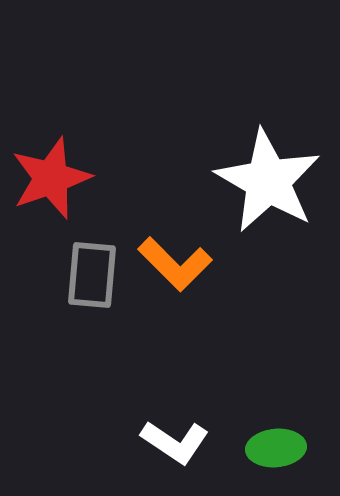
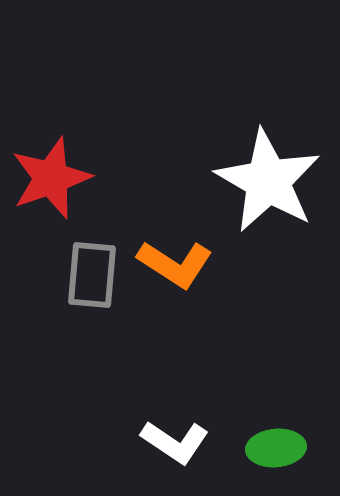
orange L-shape: rotated 12 degrees counterclockwise
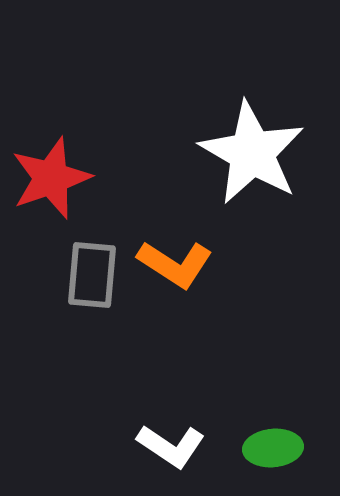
white star: moved 16 px left, 28 px up
white L-shape: moved 4 px left, 4 px down
green ellipse: moved 3 px left
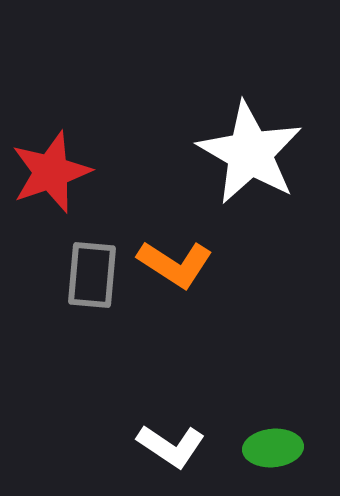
white star: moved 2 px left
red star: moved 6 px up
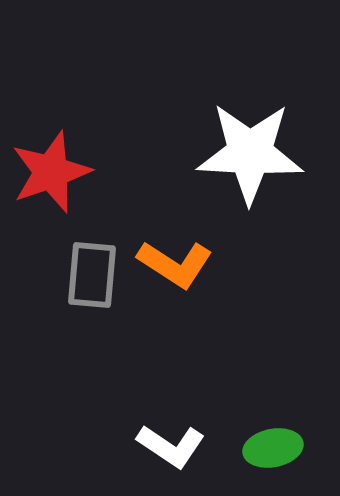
white star: rotated 27 degrees counterclockwise
green ellipse: rotated 6 degrees counterclockwise
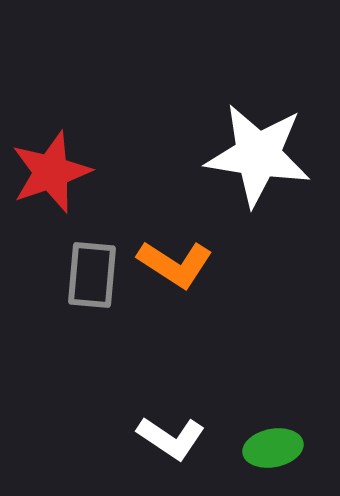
white star: moved 8 px right, 2 px down; rotated 6 degrees clockwise
white L-shape: moved 8 px up
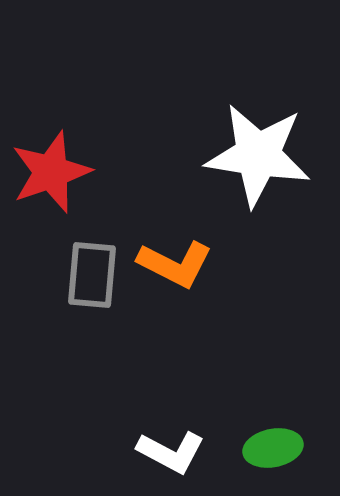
orange L-shape: rotated 6 degrees counterclockwise
white L-shape: moved 14 px down; rotated 6 degrees counterclockwise
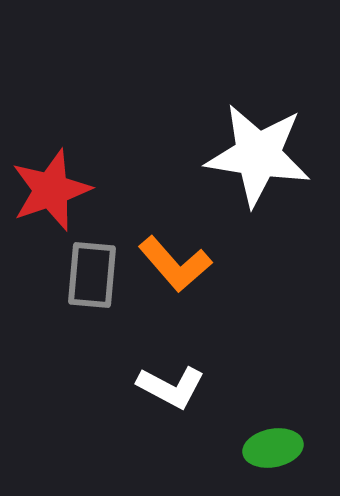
red star: moved 18 px down
orange L-shape: rotated 22 degrees clockwise
white L-shape: moved 65 px up
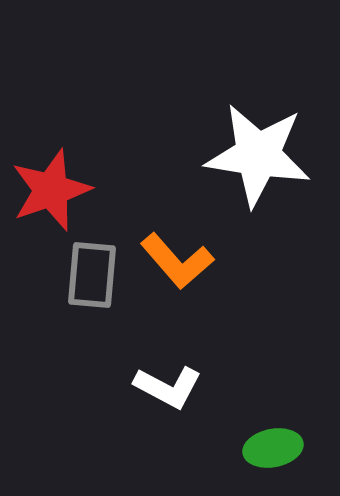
orange L-shape: moved 2 px right, 3 px up
white L-shape: moved 3 px left
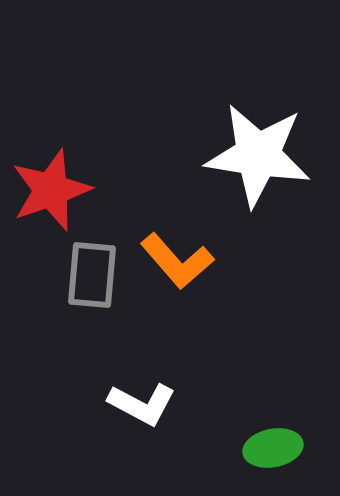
white L-shape: moved 26 px left, 17 px down
